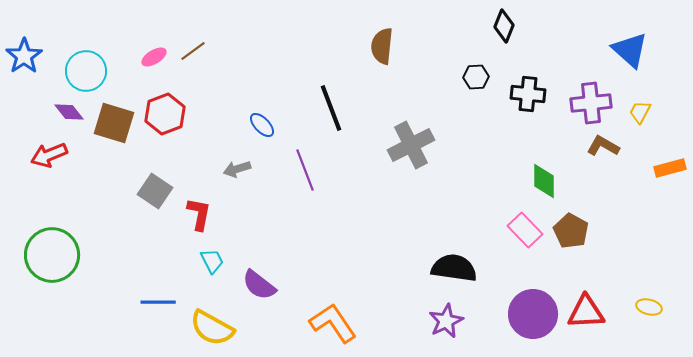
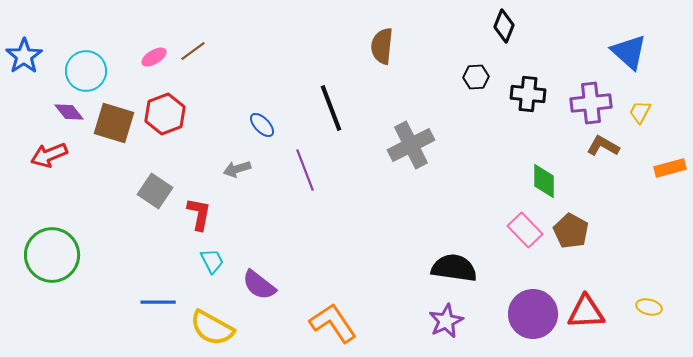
blue triangle: moved 1 px left, 2 px down
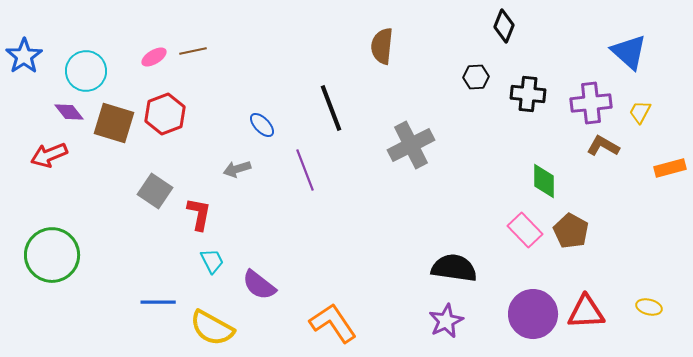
brown line: rotated 24 degrees clockwise
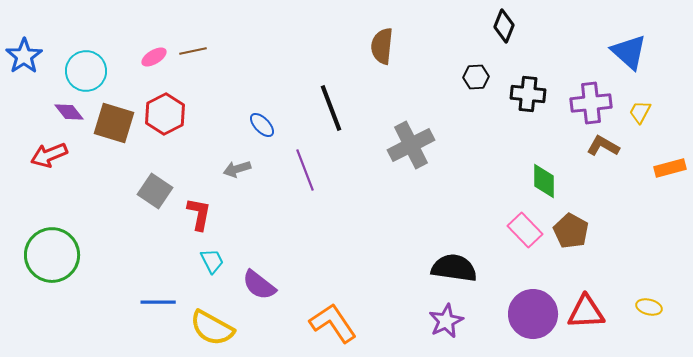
red hexagon: rotated 6 degrees counterclockwise
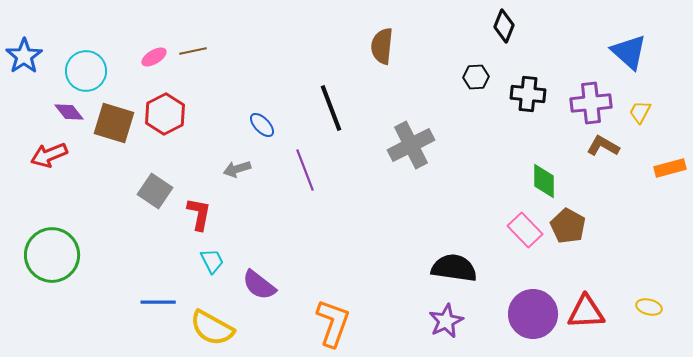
brown pentagon: moved 3 px left, 5 px up
orange L-shape: rotated 54 degrees clockwise
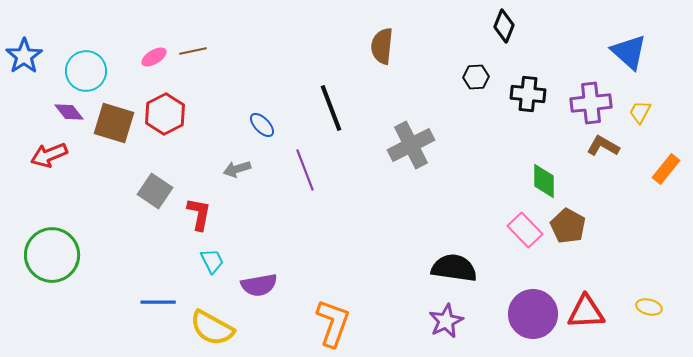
orange rectangle: moved 4 px left, 1 px down; rotated 36 degrees counterclockwise
purple semicircle: rotated 48 degrees counterclockwise
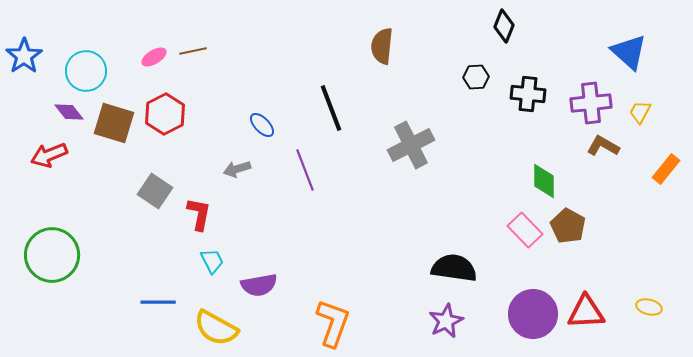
yellow semicircle: moved 4 px right
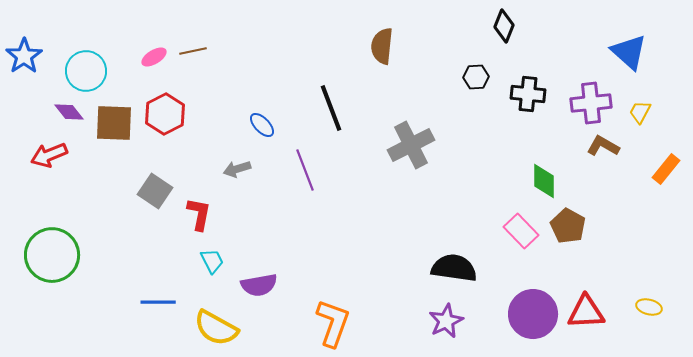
brown square: rotated 15 degrees counterclockwise
pink rectangle: moved 4 px left, 1 px down
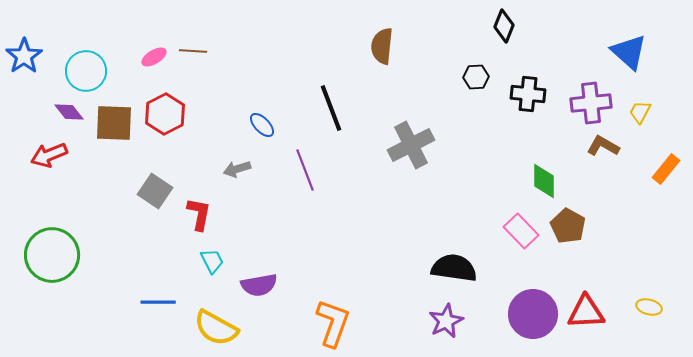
brown line: rotated 16 degrees clockwise
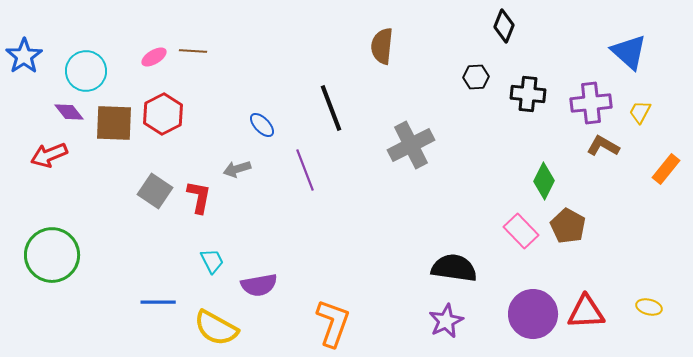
red hexagon: moved 2 px left
green diamond: rotated 27 degrees clockwise
red L-shape: moved 17 px up
